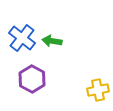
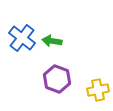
purple hexagon: moved 25 px right; rotated 8 degrees counterclockwise
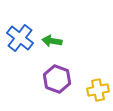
blue cross: moved 2 px left
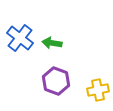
green arrow: moved 2 px down
purple hexagon: moved 1 px left, 2 px down
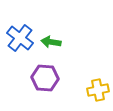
green arrow: moved 1 px left, 1 px up
purple hexagon: moved 11 px left, 3 px up; rotated 16 degrees counterclockwise
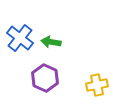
purple hexagon: rotated 20 degrees clockwise
yellow cross: moved 1 px left, 5 px up
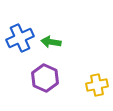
blue cross: rotated 28 degrees clockwise
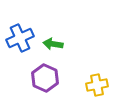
green arrow: moved 2 px right, 2 px down
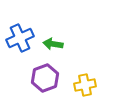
purple hexagon: rotated 16 degrees clockwise
yellow cross: moved 12 px left
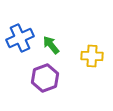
green arrow: moved 2 px left, 1 px down; rotated 42 degrees clockwise
yellow cross: moved 7 px right, 29 px up; rotated 15 degrees clockwise
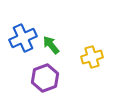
blue cross: moved 3 px right
yellow cross: moved 1 px down; rotated 20 degrees counterclockwise
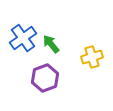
blue cross: rotated 12 degrees counterclockwise
green arrow: moved 1 px up
